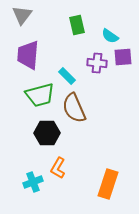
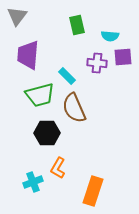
gray triangle: moved 5 px left, 1 px down
cyan semicircle: rotated 30 degrees counterclockwise
orange rectangle: moved 15 px left, 7 px down
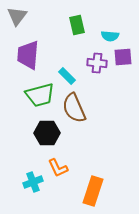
orange L-shape: rotated 55 degrees counterclockwise
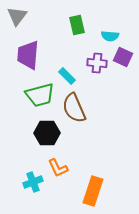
purple square: rotated 30 degrees clockwise
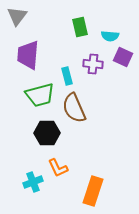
green rectangle: moved 3 px right, 2 px down
purple cross: moved 4 px left, 1 px down
cyan rectangle: rotated 30 degrees clockwise
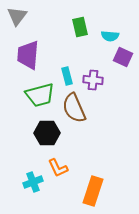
purple cross: moved 16 px down
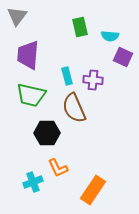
green trapezoid: moved 9 px left; rotated 28 degrees clockwise
orange rectangle: moved 1 px up; rotated 16 degrees clockwise
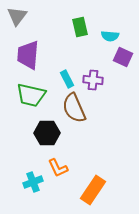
cyan rectangle: moved 3 px down; rotated 12 degrees counterclockwise
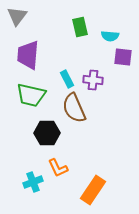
purple square: rotated 18 degrees counterclockwise
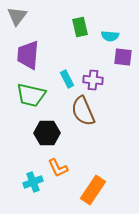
brown semicircle: moved 9 px right, 3 px down
